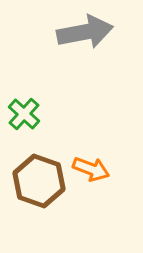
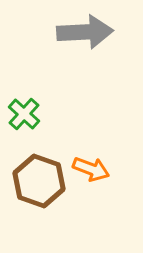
gray arrow: rotated 8 degrees clockwise
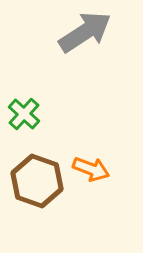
gray arrow: rotated 30 degrees counterclockwise
brown hexagon: moved 2 px left
